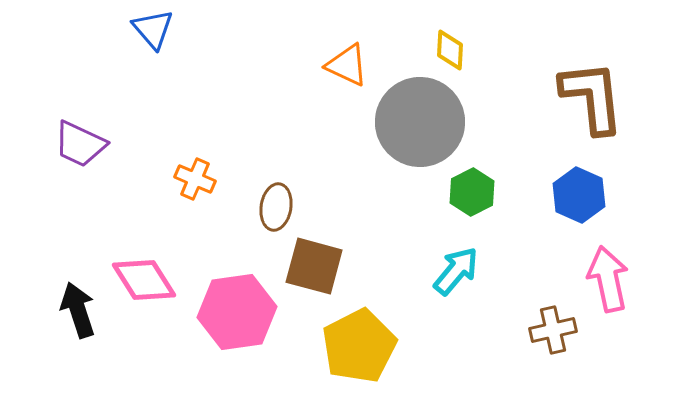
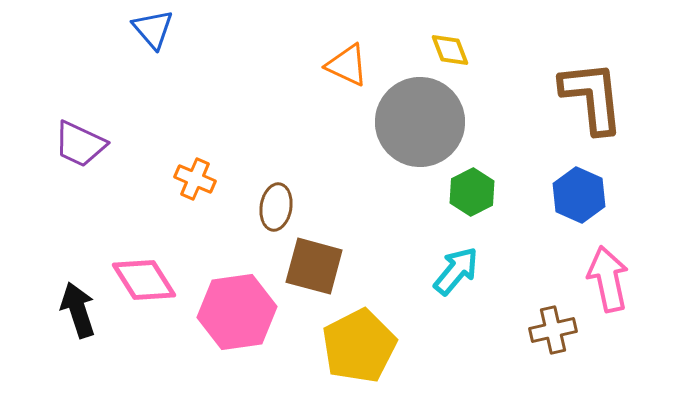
yellow diamond: rotated 24 degrees counterclockwise
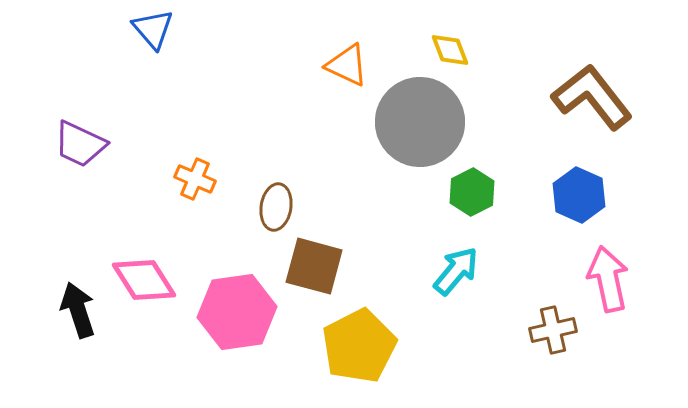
brown L-shape: rotated 32 degrees counterclockwise
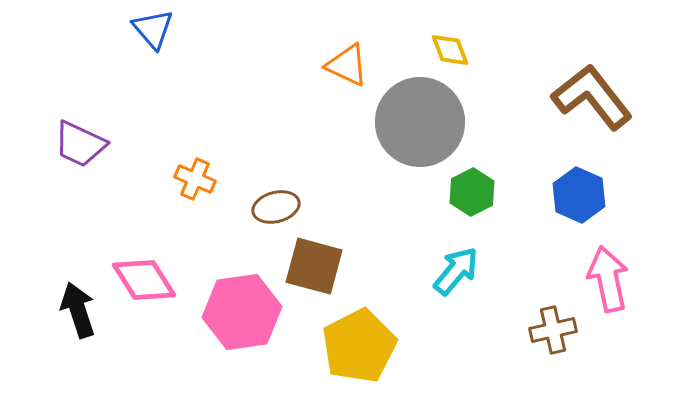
brown ellipse: rotated 66 degrees clockwise
pink hexagon: moved 5 px right
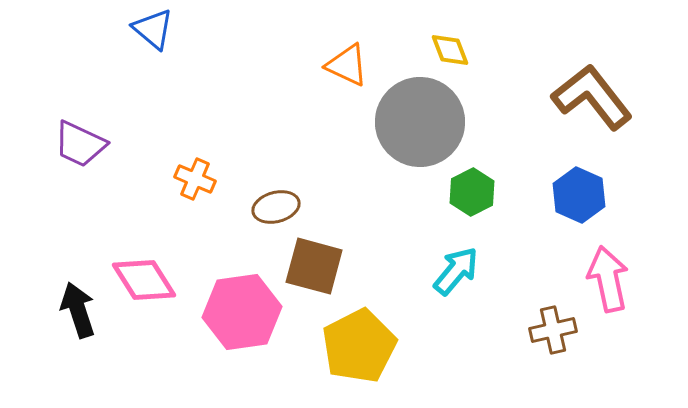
blue triangle: rotated 9 degrees counterclockwise
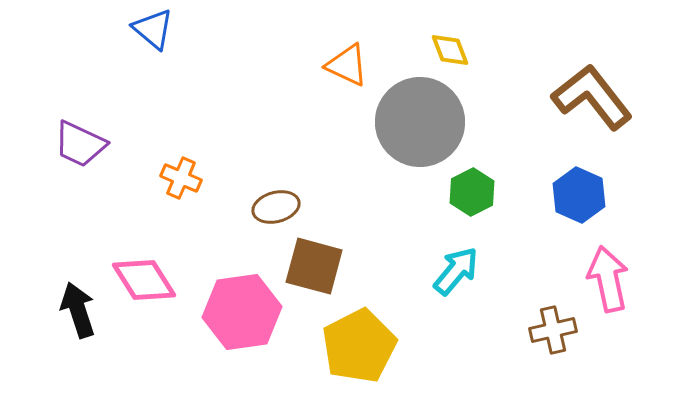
orange cross: moved 14 px left, 1 px up
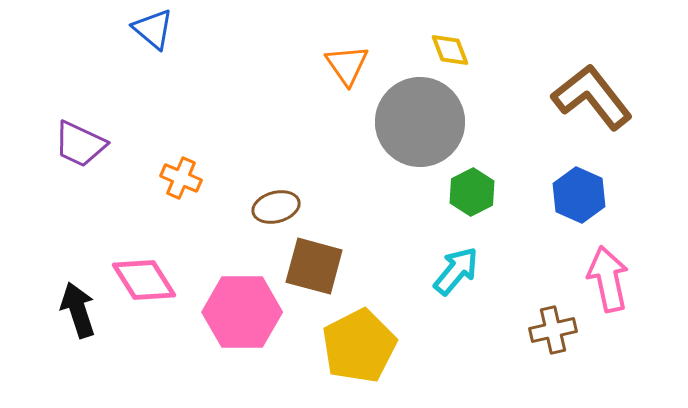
orange triangle: rotated 30 degrees clockwise
pink hexagon: rotated 8 degrees clockwise
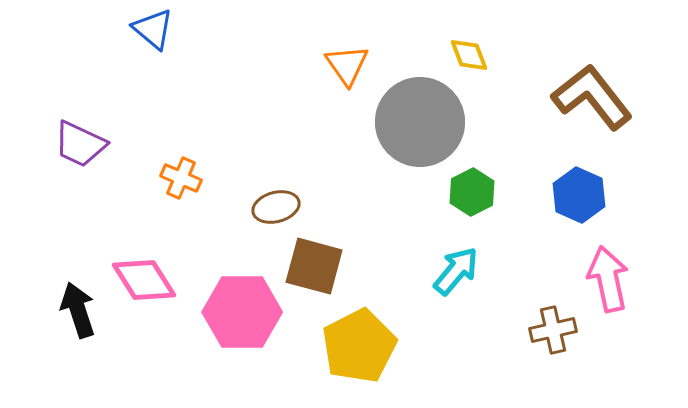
yellow diamond: moved 19 px right, 5 px down
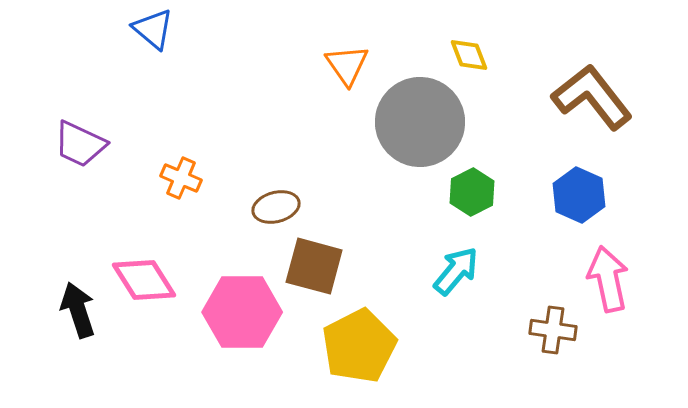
brown cross: rotated 21 degrees clockwise
